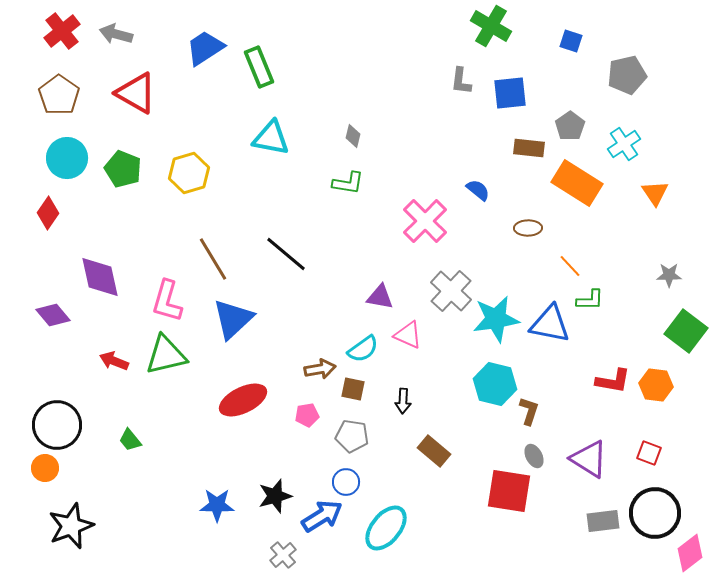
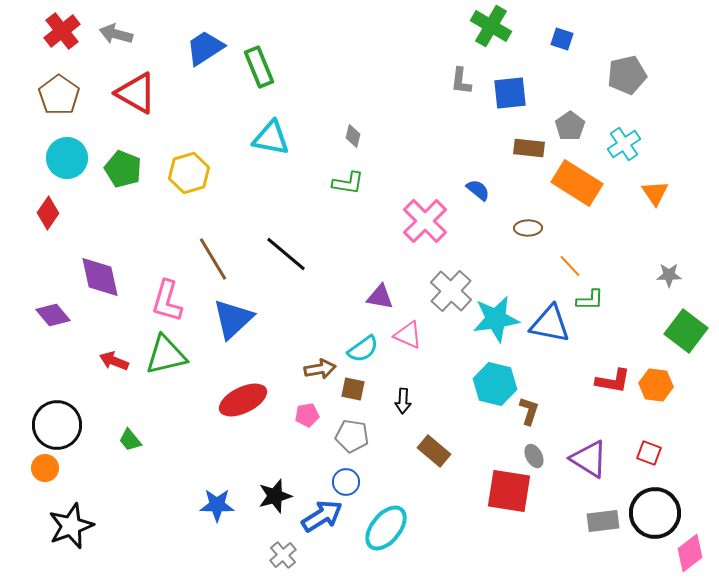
blue square at (571, 41): moved 9 px left, 2 px up
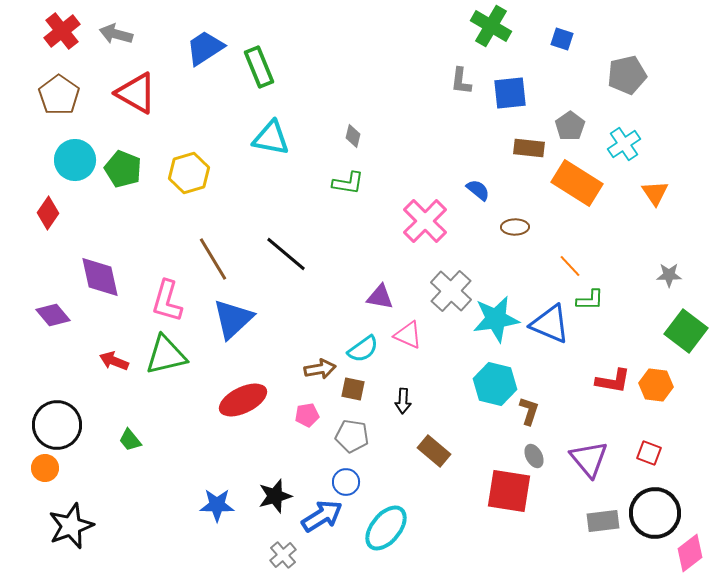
cyan circle at (67, 158): moved 8 px right, 2 px down
brown ellipse at (528, 228): moved 13 px left, 1 px up
blue triangle at (550, 324): rotated 12 degrees clockwise
purple triangle at (589, 459): rotated 18 degrees clockwise
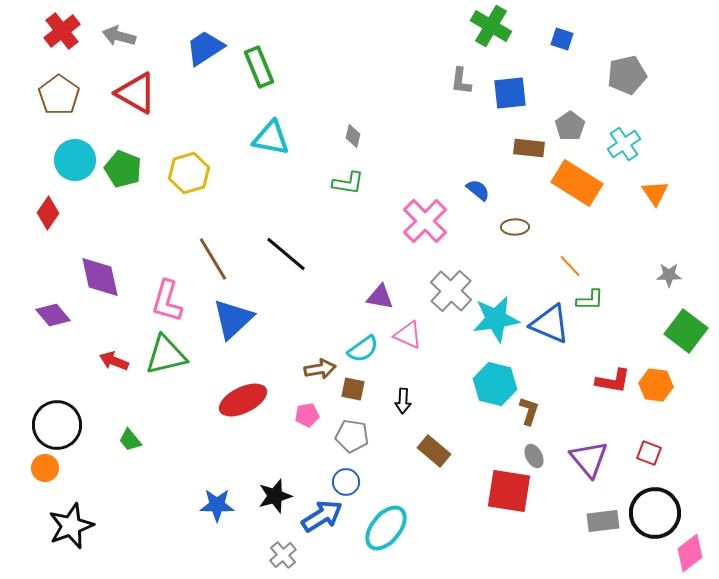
gray arrow at (116, 34): moved 3 px right, 2 px down
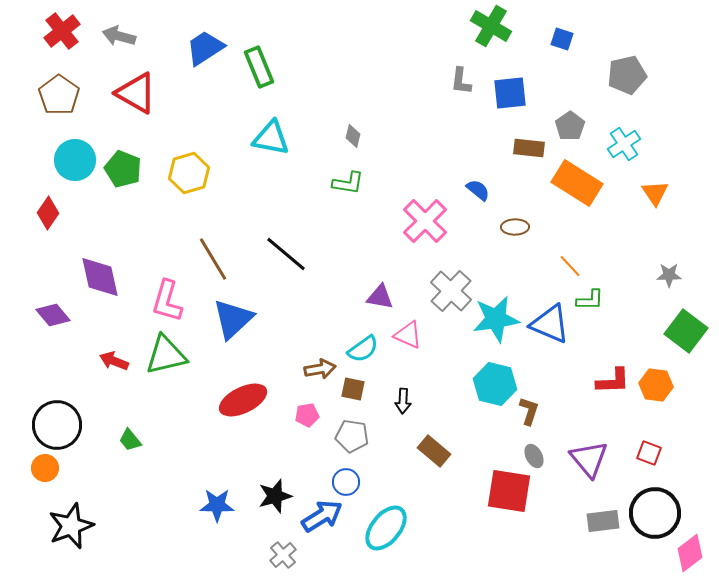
red L-shape at (613, 381): rotated 12 degrees counterclockwise
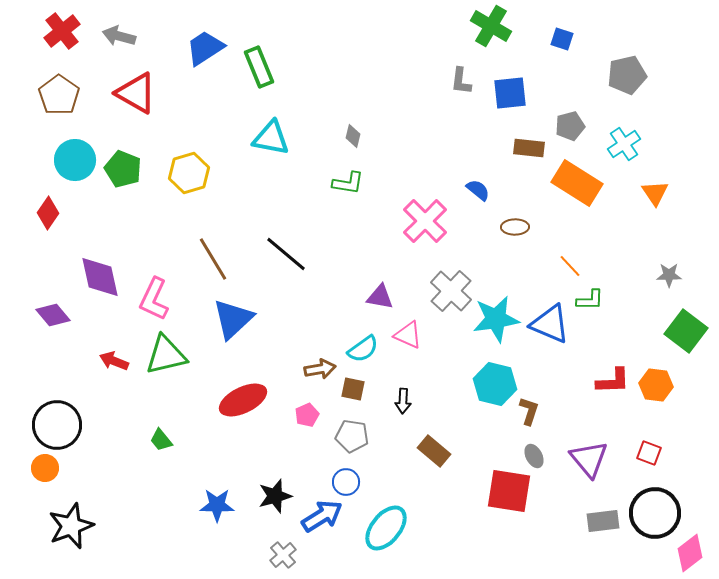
gray pentagon at (570, 126): rotated 20 degrees clockwise
pink L-shape at (167, 301): moved 13 px left, 2 px up; rotated 9 degrees clockwise
pink pentagon at (307, 415): rotated 15 degrees counterclockwise
green trapezoid at (130, 440): moved 31 px right
